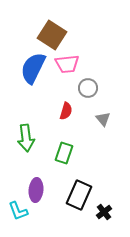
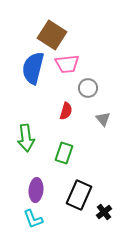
blue semicircle: rotated 12 degrees counterclockwise
cyan L-shape: moved 15 px right, 8 px down
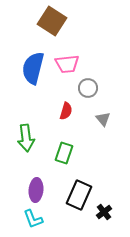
brown square: moved 14 px up
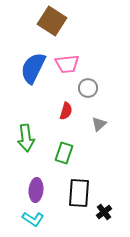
blue semicircle: rotated 12 degrees clockwise
gray triangle: moved 4 px left, 5 px down; rotated 28 degrees clockwise
black rectangle: moved 2 px up; rotated 20 degrees counterclockwise
cyan L-shape: rotated 35 degrees counterclockwise
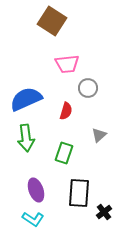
blue semicircle: moved 7 px left, 31 px down; rotated 40 degrees clockwise
gray triangle: moved 11 px down
purple ellipse: rotated 25 degrees counterclockwise
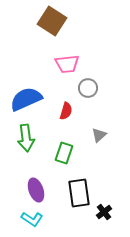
black rectangle: rotated 12 degrees counterclockwise
cyan L-shape: moved 1 px left
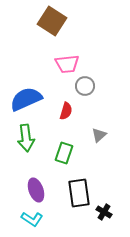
gray circle: moved 3 px left, 2 px up
black cross: rotated 21 degrees counterclockwise
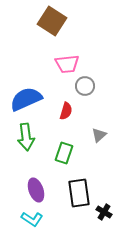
green arrow: moved 1 px up
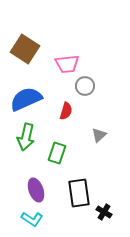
brown square: moved 27 px left, 28 px down
green arrow: rotated 20 degrees clockwise
green rectangle: moved 7 px left
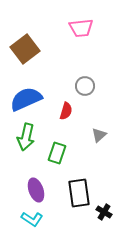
brown square: rotated 20 degrees clockwise
pink trapezoid: moved 14 px right, 36 px up
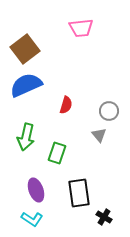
gray circle: moved 24 px right, 25 px down
blue semicircle: moved 14 px up
red semicircle: moved 6 px up
gray triangle: rotated 28 degrees counterclockwise
black cross: moved 5 px down
